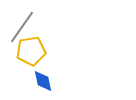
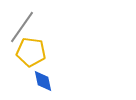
yellow pentagon: moved 1 px down; rotated 16 degrees clockwise
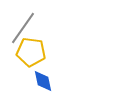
gray line: moved 1 px right, 1 px down
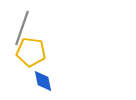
gray line: moved 1 px left; rotated 16 degrees counterclockwise
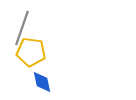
blue diamond: moved 1 px left, 1 px down
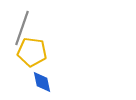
yellow pentagon: moved 1 px right
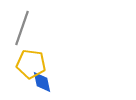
yellow pentagon: moved 1 px left, 12 px down
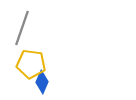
blue diamond: rotated 35 degrees clockwise
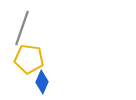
yellow pentagon: moved 2 px left, 5 px up
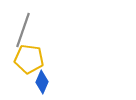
gray line: moved 1 px right, 2 px down
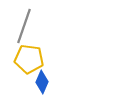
gray line: moved 1 px right, 4 px up
